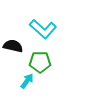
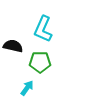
cyan L-shape: rotated 72 degrees clockwise
cyan arrow: moved 7 px down
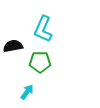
black semicircle: rotated 24 degrees counterclockwise
cyan arrow: moved 4 px down
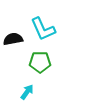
cyan L-shape: rotated 48 degrees counterclockwise
black semicircle: moved 7 px up
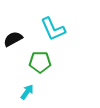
cyan L-shape: moved 10 px right
black semicircle: rotated 18 degrees counterclockwise
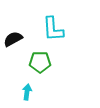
cyan L-shape: rotated 20 degrees clockwise
cyan arrow: rotated 28 degrees counterclockwise
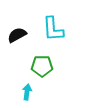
black semicircle: moved 4 px right, 4 px up
green pentagon: moved 2 px right, 4 px down
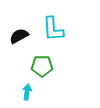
black semicircle: moved 2 px right, 1 px down
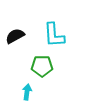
cyan L-shape: moved 1 px right, 6 px down
black semicircle: moved 4 px left
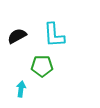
black semicircle: moved 2 px right
cyan arrow: moved 6 px left, 3 px up
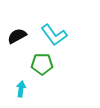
cyan L-shape: rotated 32 degrees counterclockwise
green pentagon: moved 2 px up
